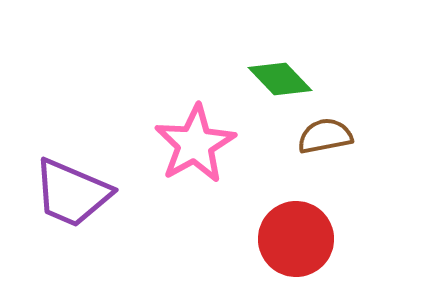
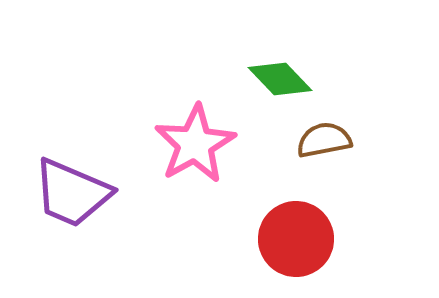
brown semicircle: moved 1 px left, 4 px down
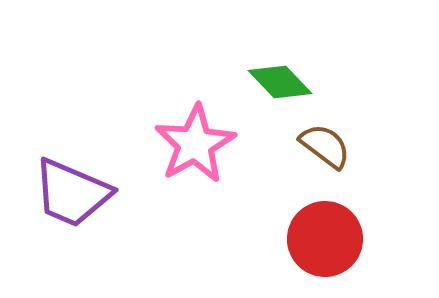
green diamond: moved 3 px down
brown semicircle: moved 1 px right, 6 px down; rotated 48 degrees clockwise
red circle: moved 29 px right
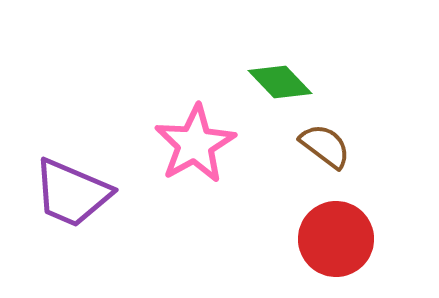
red circle: moved 11 px right
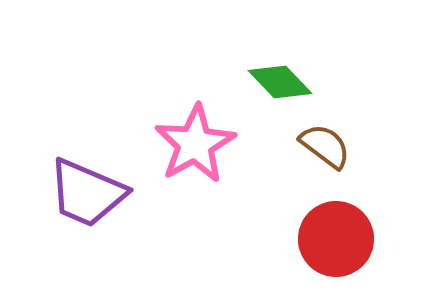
purple trapezoid: moved 15 px right
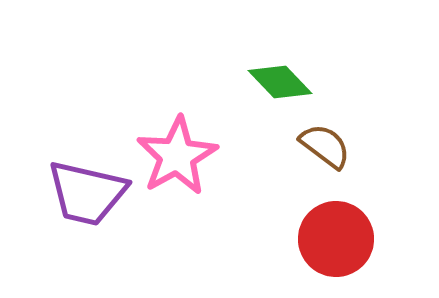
pink star: moved 18 px left, 12 px down
purple trapezoid: rotated 10 degrees counterclockwise
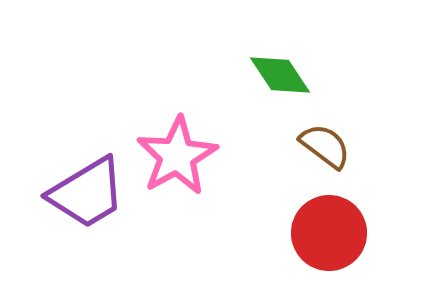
green diamond: moved 7 px up; rotated 10 degrees clockwise
purple trapezoid: rotated 44 degrees counterclockwise
red circle: moved 7 px left, 6 px up
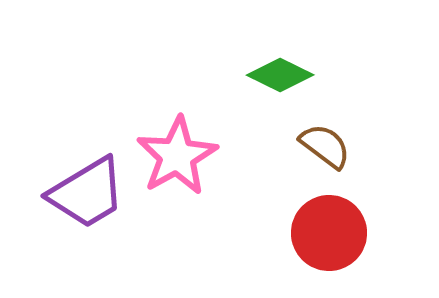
green diamond: rotated 30 degrees counterclockwise
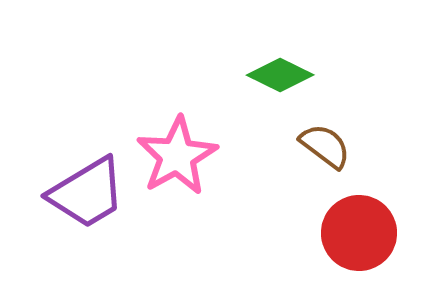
red circle: moved 30 px right
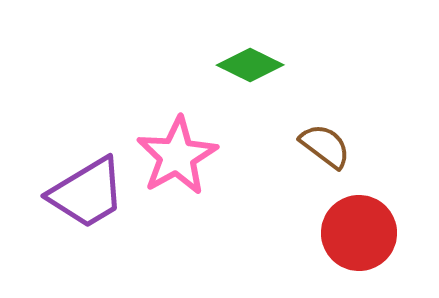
green diamond: moved 30 px left, 10 px up
